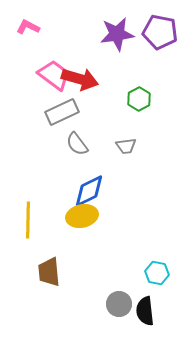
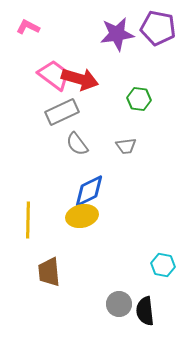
purple pentagon: moved 2 px left, 4 px up
green hexagon: rotated 25 degrees counterclockwise
cyan hexagon: moved 6 px right, 8 px up
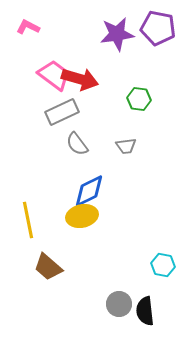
yellow line: rotated 12 degrees counterclockwise
brown trapezoid: moved 1 px left, 5 px up; rotated 44 degrees counterclockwise
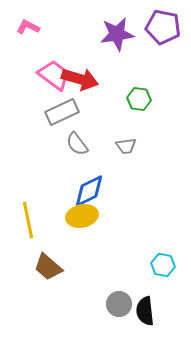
purple pentagon: moved 5 px right, 1 px up
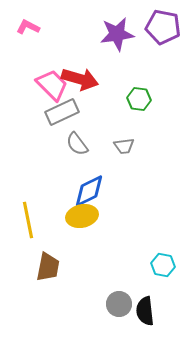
pink trapezoid: moved 2 px left, 10 px down; rotated 8 degrees clockwise
gray trapezoid: moved 2 px left
brown trapezoid: rotated 120 degrees counterclockwise
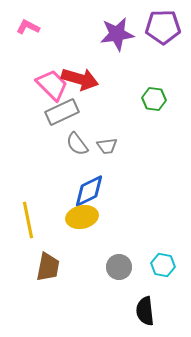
purple pentagon: rotated 12 degrees counterclockwise
green hexagon: moved 15 px right
gray trapezoid: moved 17 px left
yellow ellipse: moved 1 px down
gray circle: moved 37 px up
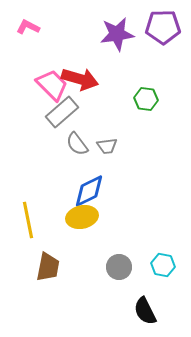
green hexagon: moved 8 px left
gray rectangle: rotated 16 degrees counterclockwise
black semicircle: rotated 20 degrees counterclockwise
